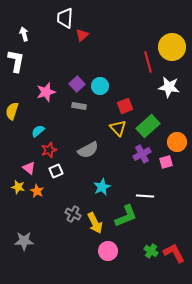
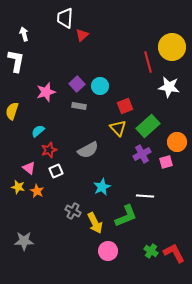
gray cross: moved 3 px up
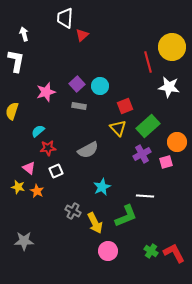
red star: moved 1 px left, 2 px up; rotated 14 degrees clockwise
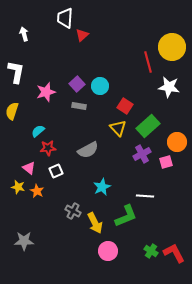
white L-shape: moved 11 px down
red square: rotated 35 degrees counterclockwise
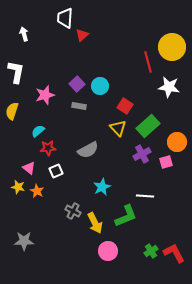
pink star: moved 1 px left, 3 px down
green cross: rotated 24 degrees clockwise
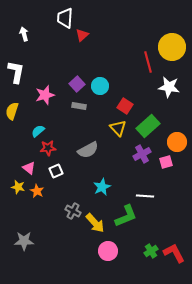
yellow arrow: rotated 15 degrees counterclockwise
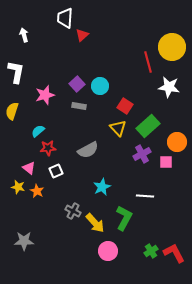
white arrow: moved 1 px down
pink square: rotated 16 degrees clockwise
green L-shape: moved 2 px left, 2 px down; rotated 40 degrees counterclockwise
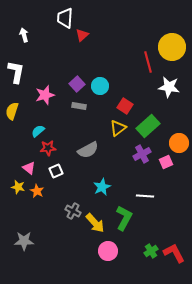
yellow triangle: rotated 36 degrees clockwise
orange circle: moved 2 px right, 1 px down
pink square: rotated 24 degrees counterclockwise
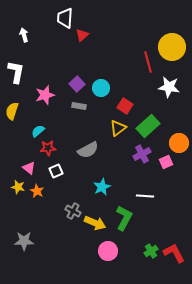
cyan circle: moved 1 px right, 2 px down
yellow arrow: rotated 25 degrees counterclockwise
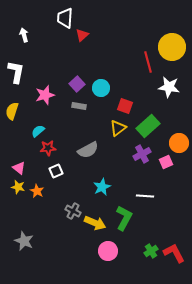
red square: rotated 14 degrees counterclockwise
pink triangle: moved 10 px left
gray star: rotated 24 degrees clockwise
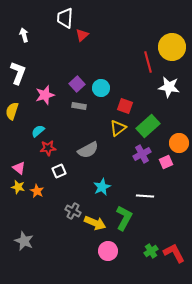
white L-shape: moved 2 px right, 1 px down; rotated 10 degrees clockwise
white square: moved 3 px right
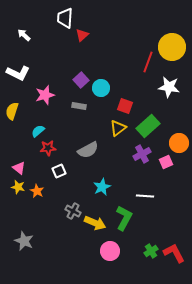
white arrow: rotated 32 degrees counterclockwise
red line: rotated 35 degrees clockwise
white L-shape: rotated 95 degrees clockwise
purple square: moved 4 px right, 4 px up
pink circle: moved 2 px right
